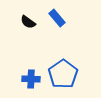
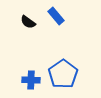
blue rectangle: moved 1 px left, 2 px up
blue cross: moved 1 px down
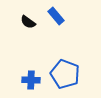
blue pentagon: moved 2 px right; rotated 16 degrees counterclockwise
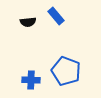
black semicircle: rotated 42 degrees counterclockwise
blue pentagon: moved 1 px right, 3 px up
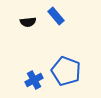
blue cross: moved 3 px right; rotated 30 degrees counterclockwise
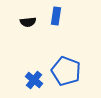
blue rectangle: rotated 48 degrees clockwise
blue cross: rotated 24 degrees counterclockwise
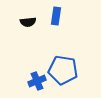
blue pentagon: moved 3 px left, 1 px up; rotated 12 degrees counterclockwise
blue cross: moved 3 px right, 1 px down; rotated 30 degrees clockwise
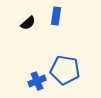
black semicircle: moved 1 px down; rotated 35 degrees counterclockwise
blue pentagon: moved 2 px right
